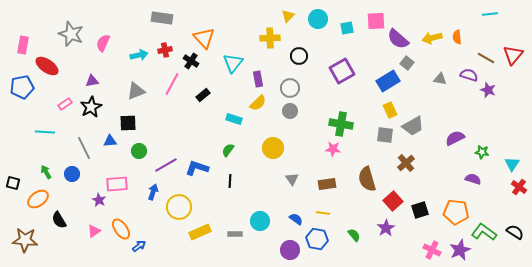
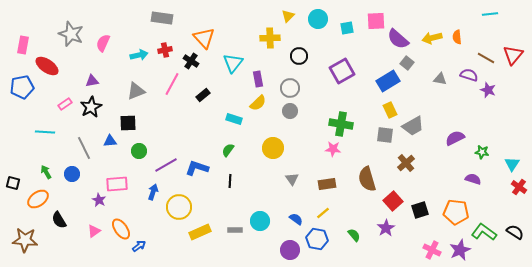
yellow line at (323, 213): rotated 48 degrees counterclockwise
gray rectangle at (235, 234): moved 4 px up
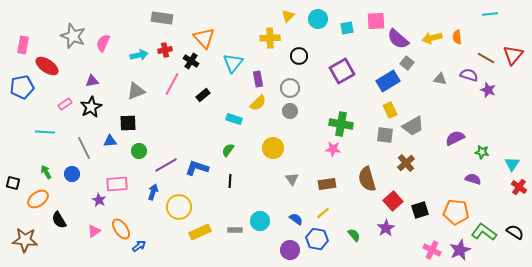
gray star at (71, 34): moved 2 px right, 2 px down
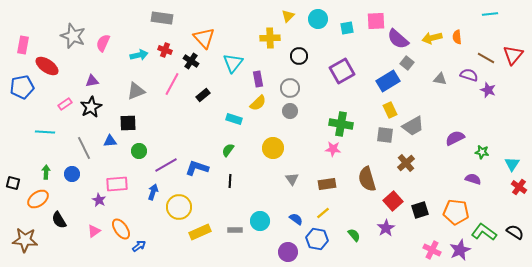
red cross at (165, 50): rotated 32 degrees clockwise
green arrow at (46, 172): rotated 32 degrees clockwise
purple circle at (290, 250): moved 2 px left, 2 px down
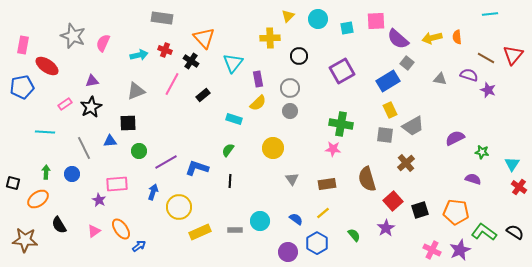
purple line at (166, 165): moved 3 px up
black semicircle at (59, 220): moved 5 px down
blue hexagon at (317, 239): moved 4 px down; rotated 20 degrees clockwise
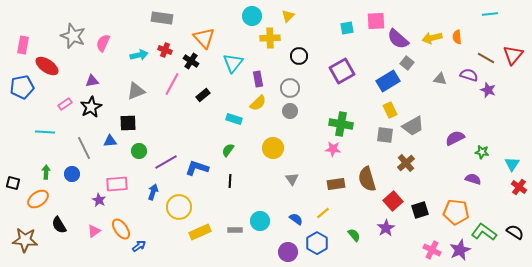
cyan circle at (318, 19): moved 66 px left, 3 px up
brown rectangle at (327, 184): moved 9 px right
